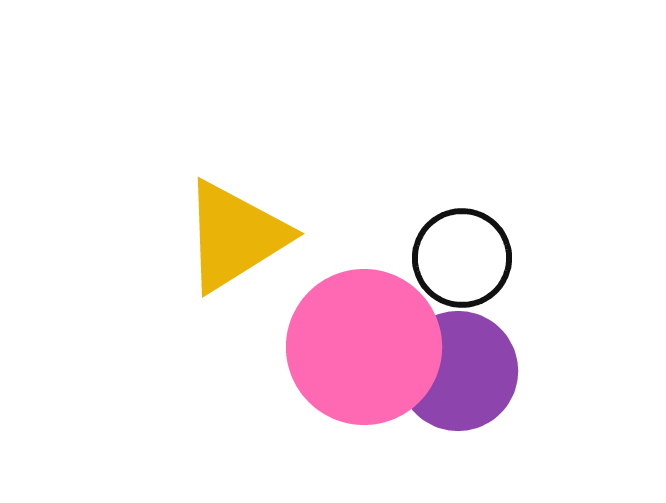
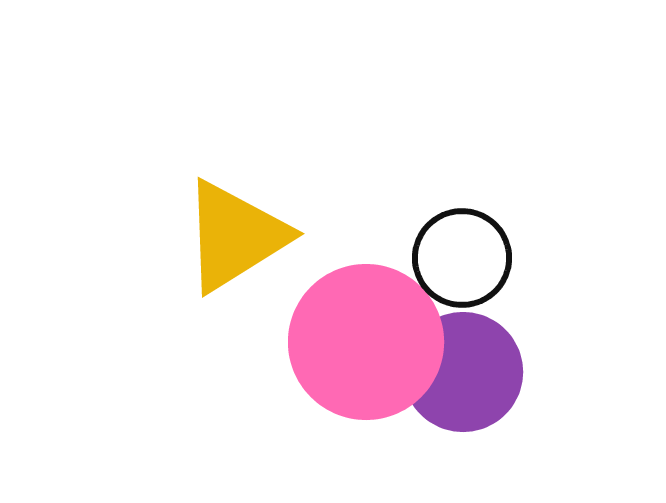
pink circle: moved 2 px right, 5 px up
purple circle: moved 5 px right, 1 px down
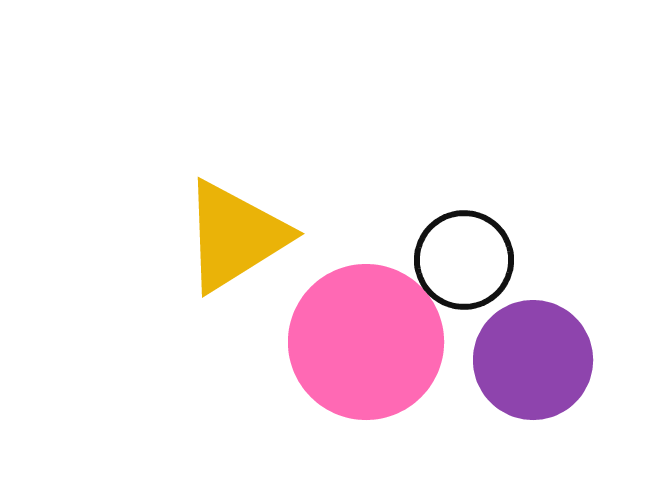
black circle: moved 2 px right, 2 px down
purple circle: moved 70 px right, 12 px up
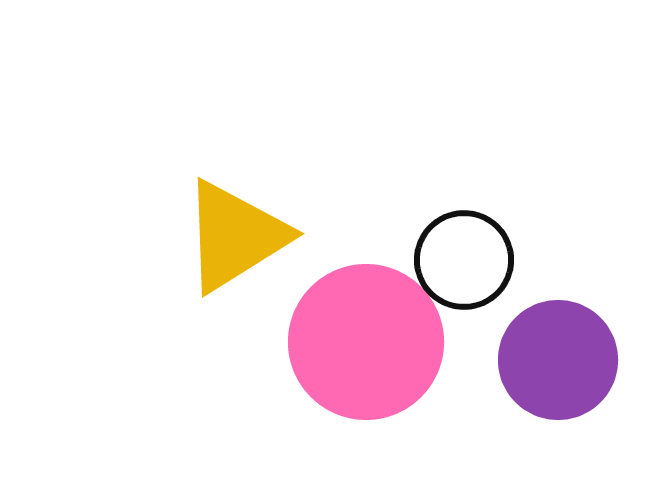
purple circle: moved 25 px right
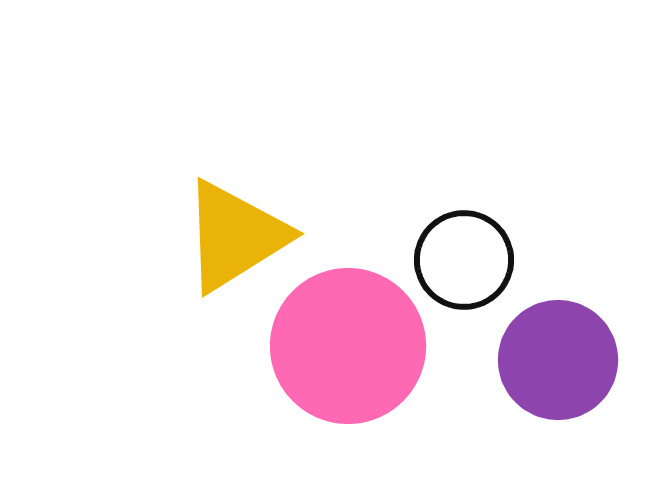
pink circle: moved 18 px left, 4 px down
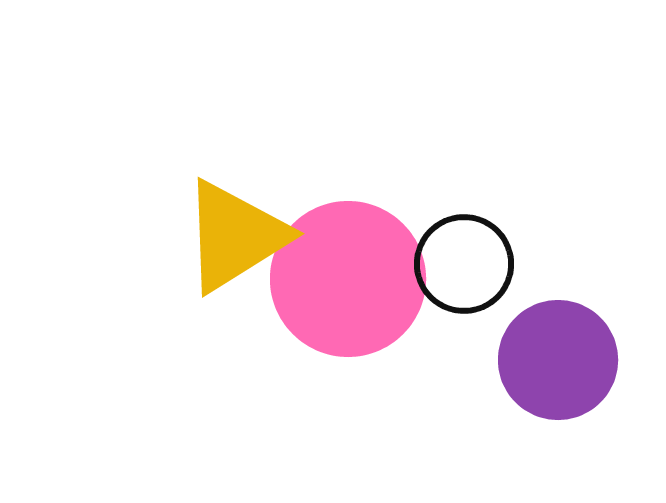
black circle: moved 4 px down
pink circle: moved 67 px up
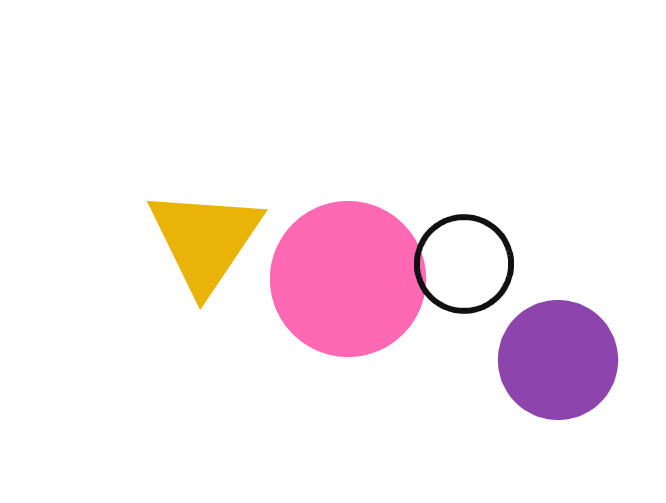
yellow triangle: moved 30 px left, 4 px down; rotated 24 degrees counterclockwise
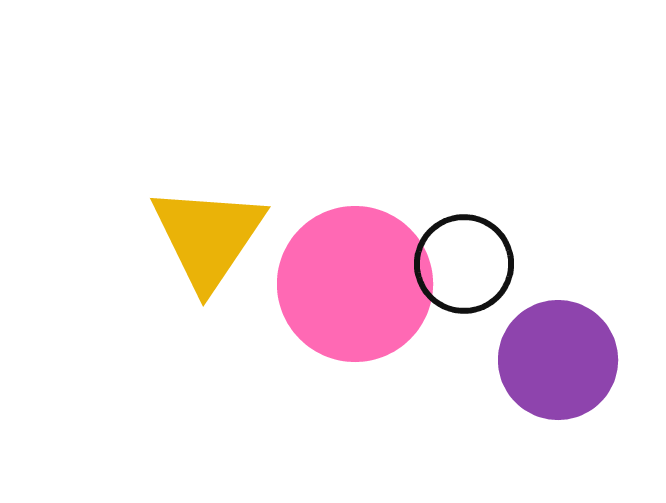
yellow triangle: moved 3 px right, 3 px up
pink circle: moved 7 px right, 5 px down
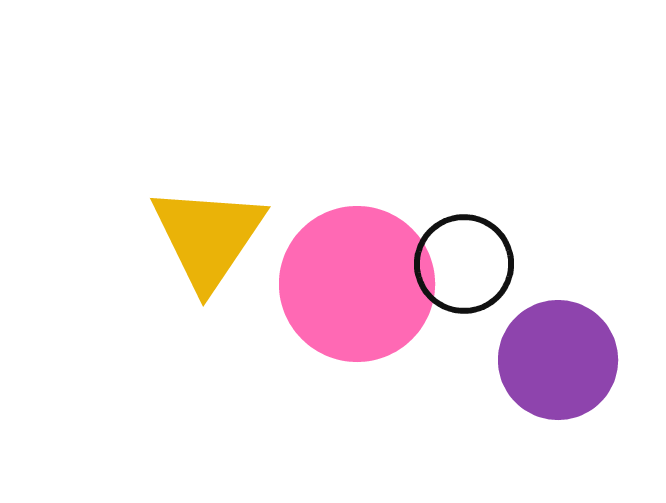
pink circle: moved 2 px right
